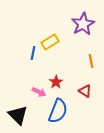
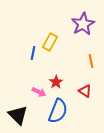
yellow rectangle: rotated 30 degrees counterclockwise
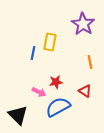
purple star: rotated 10 degrees counterclockwise
yellow rectangle: rotated 18 degrees counterclockwise
orange line: moved 1 px left, 1 px down
red star: rotated 24 degrees clockwise
blue semicircle: moved 4 px up; rotated 140 degrees counterclockwise
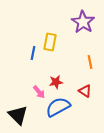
purple star: moved 2 px up
pink arrow: rotated 24 degrees clockwise
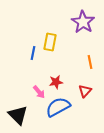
red triangle: rotated 40 degrees clockwise
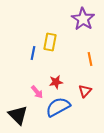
purple star: moved 3 px up
orange line: moved 3 px up
pink arrow: moved 2 px left
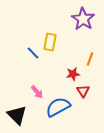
blue line: rotated 56 degrees counterclockwise
orange line: rotated 32 degrees clockwise
red star: moved 17 px right, 8 px up
red triangle: moved 2 px left; rotated 16 degrees counterclockwise
black triangle: moved 1 px left
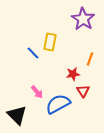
blue semicircle: moved 3 px up
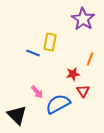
blue line: rotated 24 degrees counterclockwise
